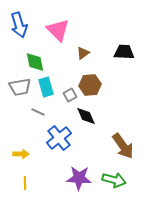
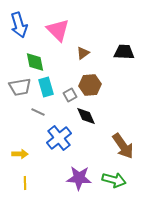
yellow arrow: moved 1 px left
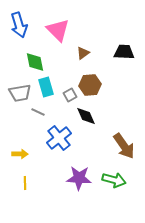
gray trapezoid: moved 6 px down
brown arrow: moved 1 px right
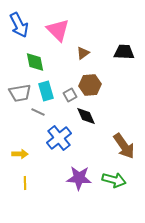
blue arrow: rotated 10 degrees counterclockwise
cyan rectangle: moved 4 px down
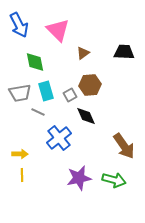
purple star: rotated 15 degrees counterclockwise
yellow line: moved 3 px left, 8 px up
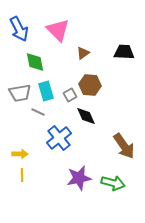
blue arrow: moved 4 px down
brown hexagon: rotated 10 degrees clockwise
green arrow: moved 1 px left, 3 px down
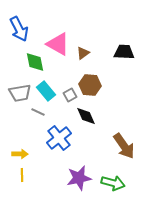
pink triangle: moved 14 px down; rotated 15 degrees counterclockwise
cyan rectangle: rotated 24 degrees counterclockwise
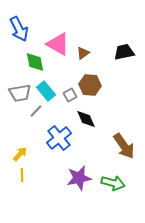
black trapezoid: rotated 15 degrees counterclockwise
gray line: moved 2 px left, 1 px up; rotated 72 degrees counterclockwise
black diamond: moved 3 px down
yellow arrow: rotated 49 degrees counterclockwise
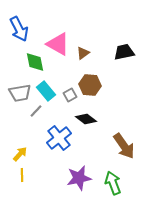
black diamond: rotated 30 degrees counterclockwise
green arrow: rotated 125 degrees counterclockwise
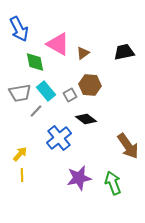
brown arrow: moved 4 px right
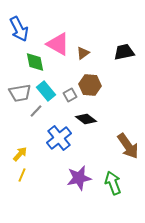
yellow line: rotated 24 degrees clockwise
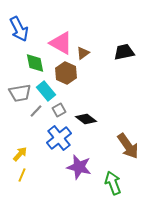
pink triangle: moved 3 px right, 1 px up
green diamond: moved 1 px down
brown hexagon: moved 24 px left, 12 px up; rotated 20 degrees clockwise
gray square: moved 11 px left, 15 px down
purple star: moved 11 px up; rotated 25 degrees clockwise
